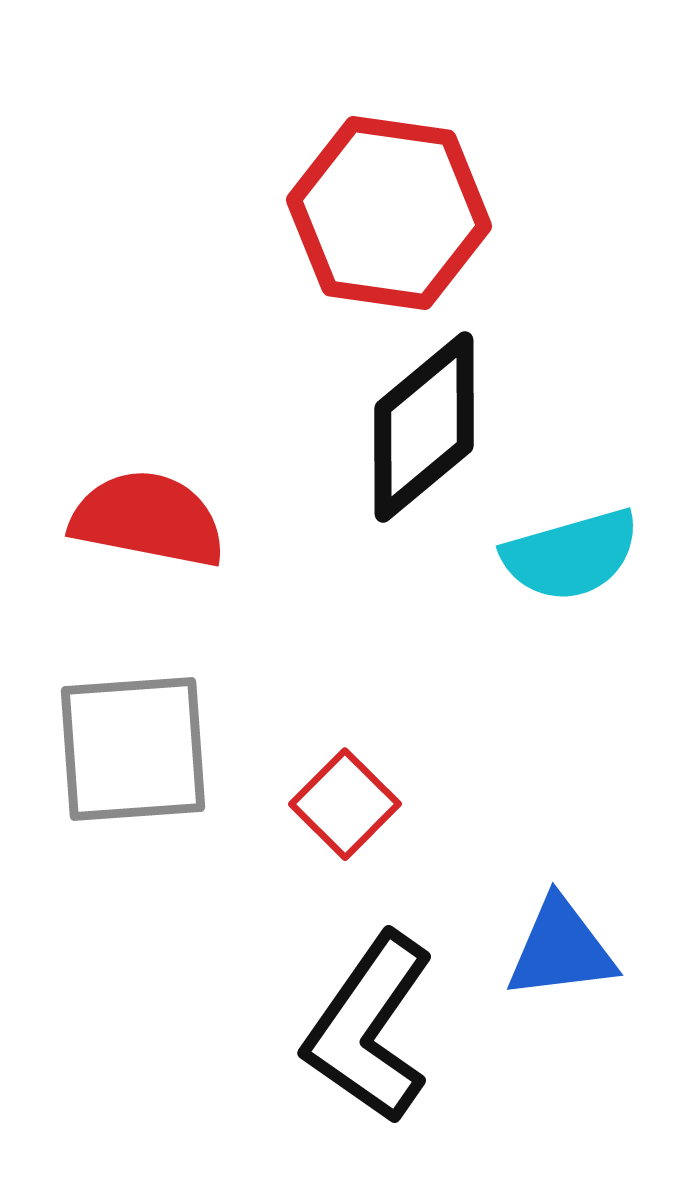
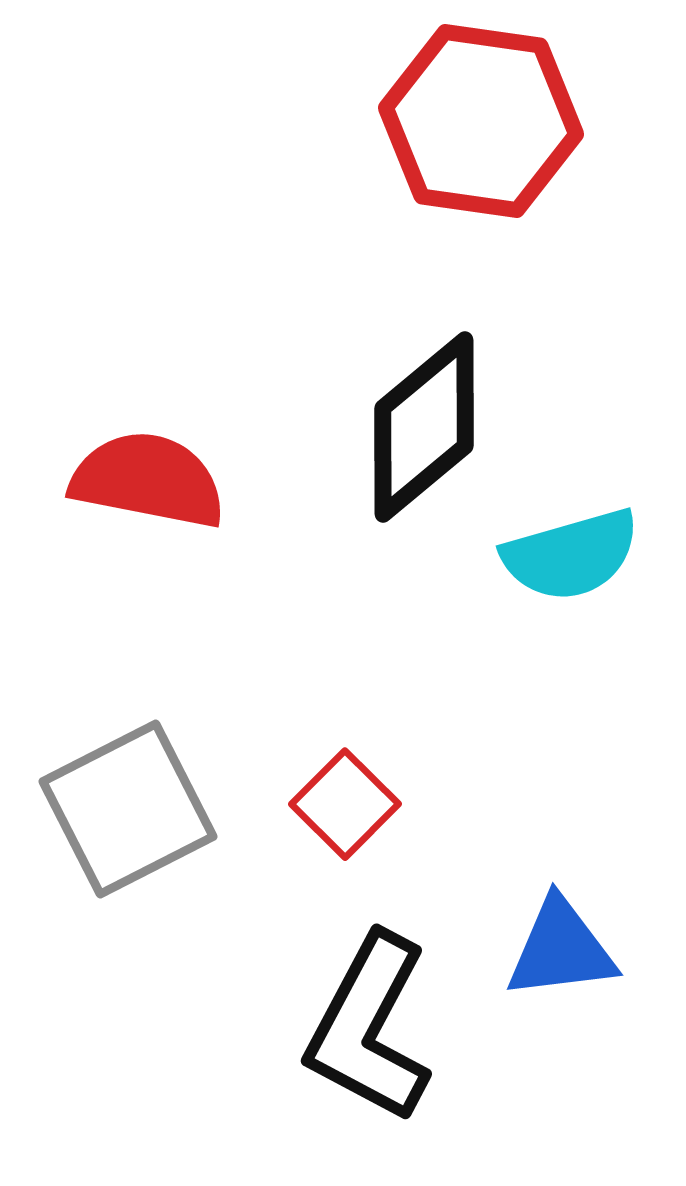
red hexagon: moved 92 px right, 92 px up
red semicircle: moved 39 px up
gray square: moved 5 px left, 60 px down; rotated 23 degrees counterclockwise
black L-shape: rotated 7 degrees counterclockwise
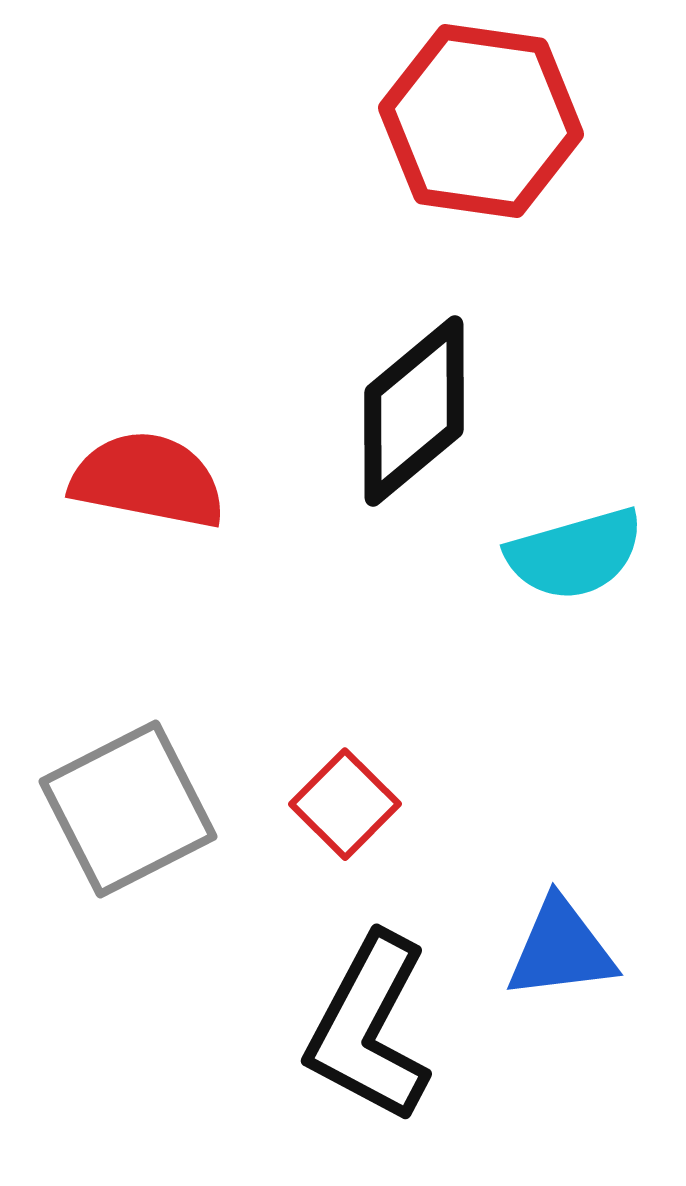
black diamond: moved 10 px left, 16 px up
cyan semicircle: moved 4 px right, 1 px up
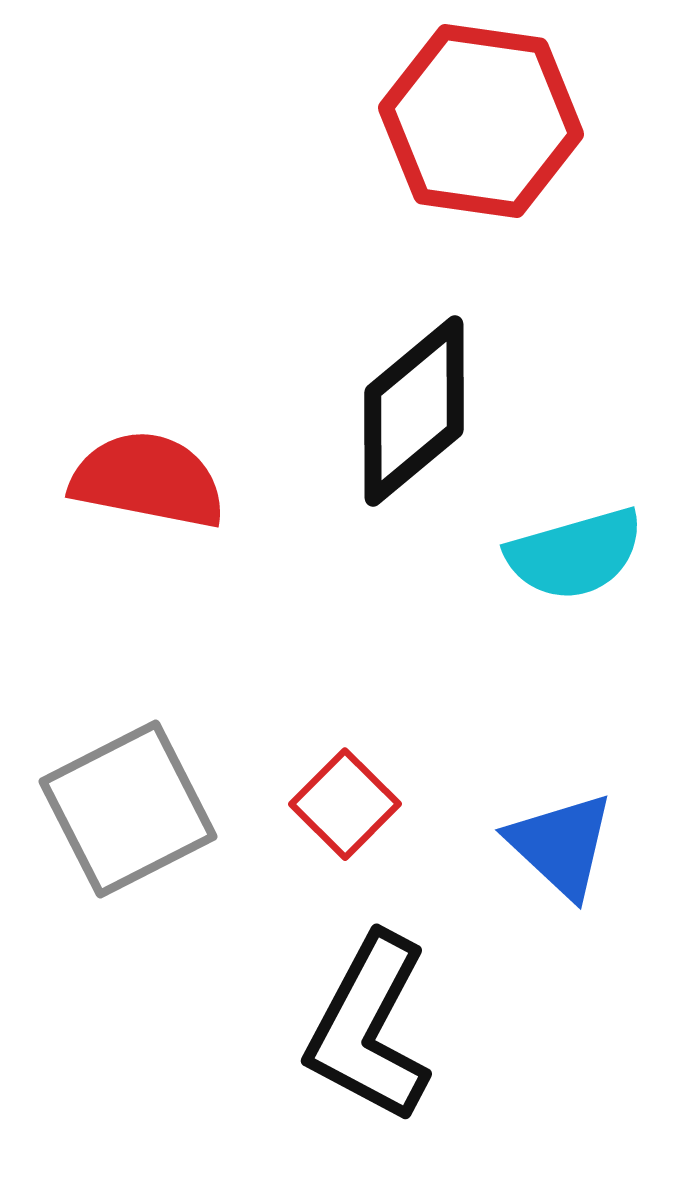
blue triangle: moved 104 px up; rotated 50 degrees clockwise
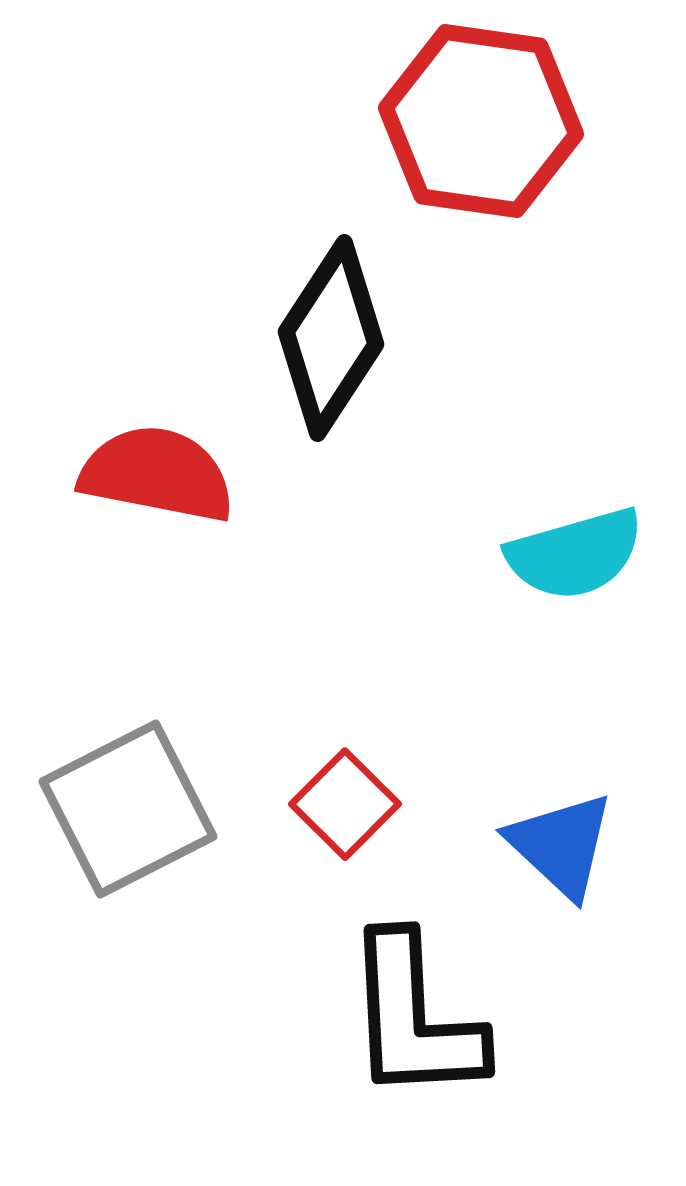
black diamond: moved 83 px left, 73 px up; rotated 17 degrees counterclockwise
red semicircle: moved 9 px right, 6 px up
black L-shape: moved 45 px right, 10 px up; rotated 31 degrees counterclockwise
